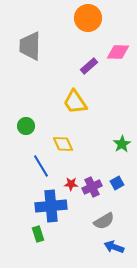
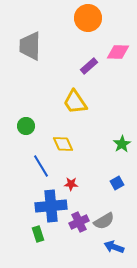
purple cross: moved 13 px left, 35 px down
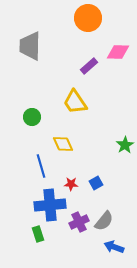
green circle: moved 6 px right, 9 px up
green star: moved 3 px right, 1 px down
blue line: rotated 15 degrees clockwise
blue square: moved 21 px left
blue cross: moved 1 px left, 1 px up
gray semicircle: rotated 20 degrees counterclockwise
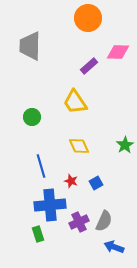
yellow diamond: moved 16 px right, 2 px down
red star: moved 3 px up; rotated 16 degrees clockwise
gray semicircle: rotated 15 degrees counterclockwise
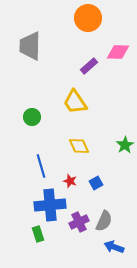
red star: moved 1 px left
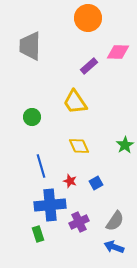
gray semicircle: moved 11 px right; rotated 10 degrees clockwise
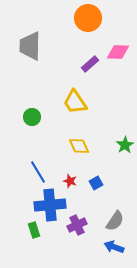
purple rectangle: moved 1 px right, 2 px up
blue line: moved 3 px left, 6 px down; rotated 15 degrees counterclockwise
purple cross: moved 2 px left, 3 px down
green rectangle: moved 4 px left, 4 px up
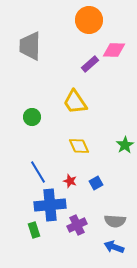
orange circle: moved 1 px right, 2 px down
pink diamond: moved 4 px left, 2 px up
gray semicircle: rotated 60 degrees clockwise
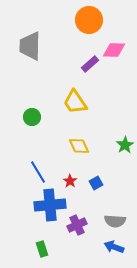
red star: rotated 16 degrees clockwise
green rectangle: moved 8 px right, 19 px down
